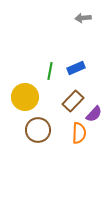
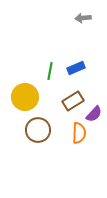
brown rectangle: rotated 15 degrees clockwise
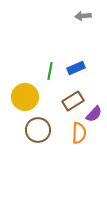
gray arrow: moved 2 px up
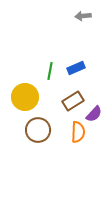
orange semicircle: moved 1 px left, 1 px up
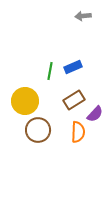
blue rectangle: moved 3 px left, 1 px up
yellow circle: moved 4 px down
brown rectangle: moved 1 px right, 1 px up
purple semicircle: moved 1 px right
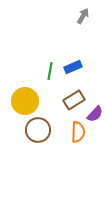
gray arrow: rotated 126 degrees clockwise
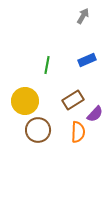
blue rectangle: moved 14 px right, 7 px up
green line: moved 3 px left, 6 px up
brown rectangle: moved 1 px left
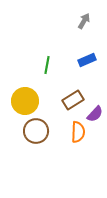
gray arrow: moved 1 px right, 5 px down
brown circle: moved 2 px left, 1 px down
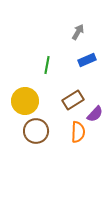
gray arrow: moved 6 px left, 11 px down
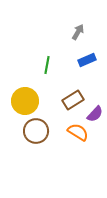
orange semicircle: rotated 60 degrees counterclockwise
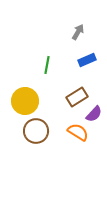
brown rectangle: moved 4 px right, 3 px up
purple semicircle: moved 1 px left
